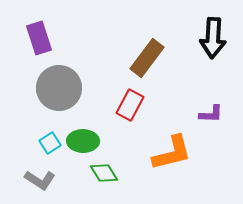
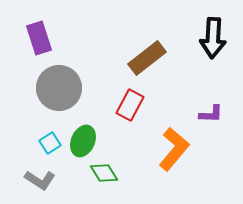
brown rectangle: rotated 15 degrees clockwise
green ellipse: rotated 68 degrees counterclockwise
orange L-shape: moved 2 px right, 4 px up; rotated 36 degrees counterclockwise
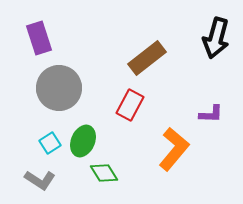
black arrow: moved 3 px right; rotated 12 degrees clockwise
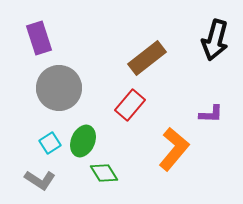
black arrow: moved 1 px left, 2 px down
red rectangle: rotated 12 degrees clockwise
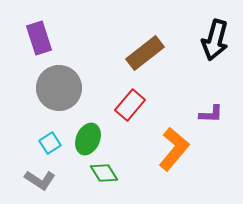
brown rectangle: moved 2 px left, 5 px up
green ellipse: moved 5 px right, 2 px up
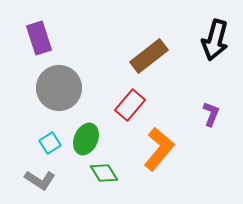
brown rectangle: moved 4 px right, 3 px down
purple L-shape: rotated 70 degrees counterclockwise
green ellipse: moved 2 px left
orange L-shape: moved 15 px left
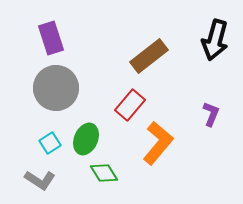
purple rectangle: moved 12 px right
gray circle: moved 3 px left
orange L-shape: moved 1 px left, 6 px up
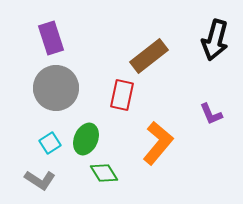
red rectangle: moved 8 px left, 10 px up; rotated 28 degrees counterclockwise
purple L-shape: rotated 135 degrees clockwise
